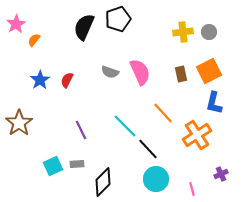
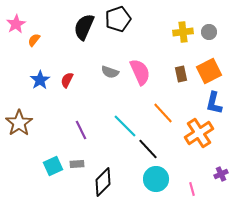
orange cross: moved 2 px right, 2 px up
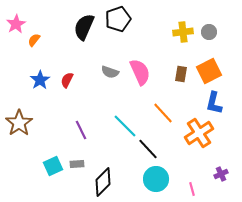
brown rectangle: rotated 21 degrees clockwise
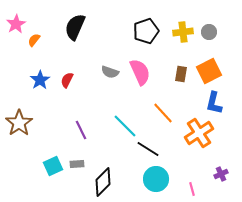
black pentagon: moved 28 px right, 12 px down
black semicircle: moved 9 px left
black line: rotated 15 degrees counterclockwise
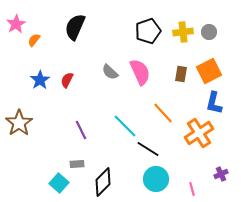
black pentagon: moved 2 px right
gray semicircle: rotated 24 degrees clockwise
cyan square: moved 6 px right, 17 px down; rotated 24 degrees counterclockwise
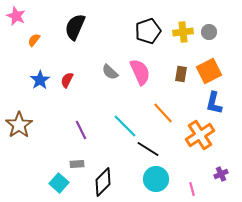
pink star: moved 8 px up; rotated 18 degrees counterclockwise
brown star: moved 2 px down
orange cross: moved 1 px right, 2 px down
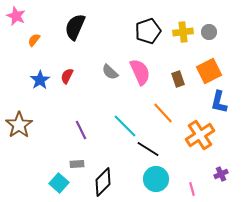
brown rectangle: moved 3 px left, 5 px down; rotated 28 degrees counterclockwise
red semicircle: moved 4 px up
blue L-shape: moved 5 px right, 1 px up
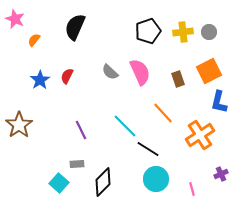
pink star: moved 1 px left, 3 px down
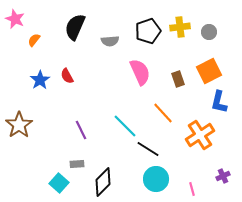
yellow cross: moved 3 px left, 5 px up
gray semicircle: moved 31 px up; rotated 48 degrees counterclockwise
red semicircle: rotated 56 degrees counterclockwise
purple cross: moved 2 px right, 2 px down
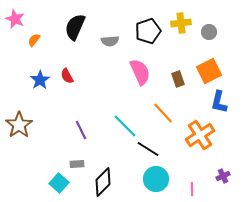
yellow cross: moved 1 px right, 4 px up
pink line: rotated 16 degrees clockwise
